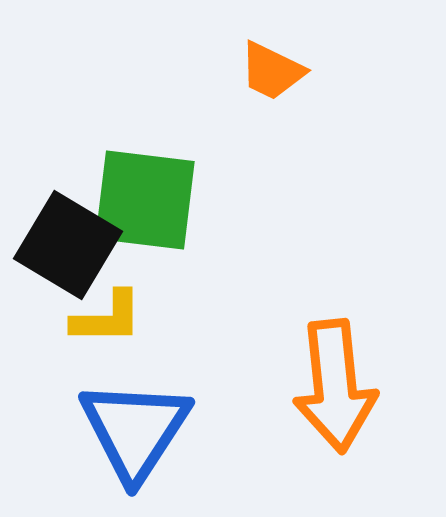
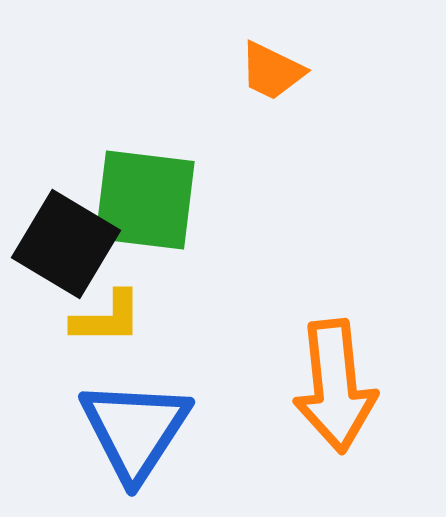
black square: moved 2 px left, 1 px up
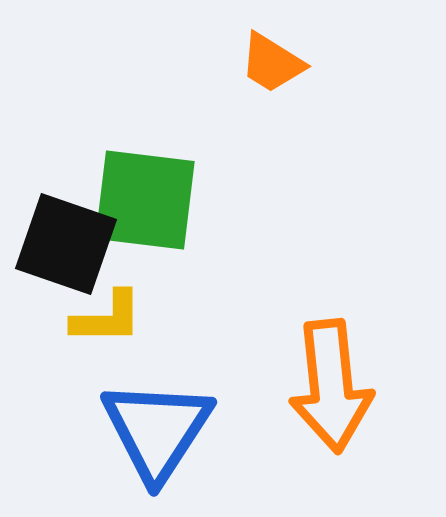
orange trapezoid: moved 8 px up; rotated 6 degrees clockwise
black square: rotated 12 degrees counterclockwise
orange arrow: moved 4 px left
blue triangle: moved 22 px right
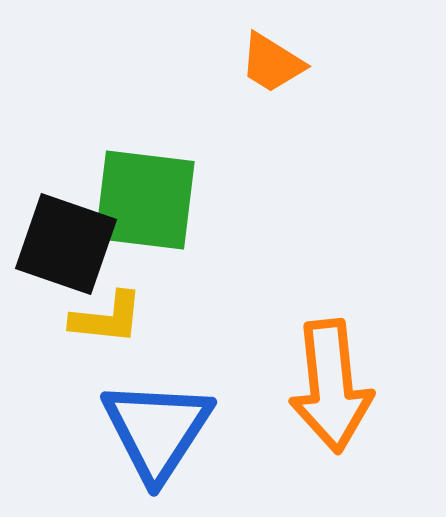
yellow L-shape: rotated 6 degrees clockwise
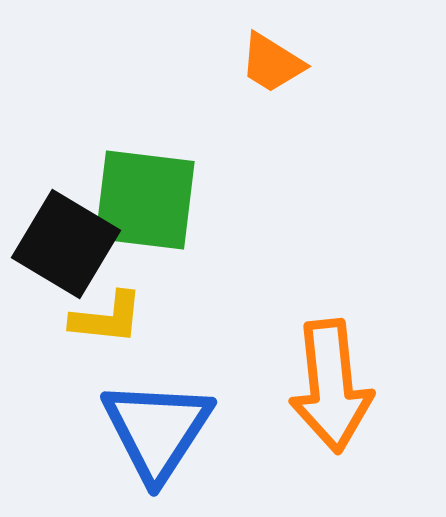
black square: rotated 12 degrees clockwise
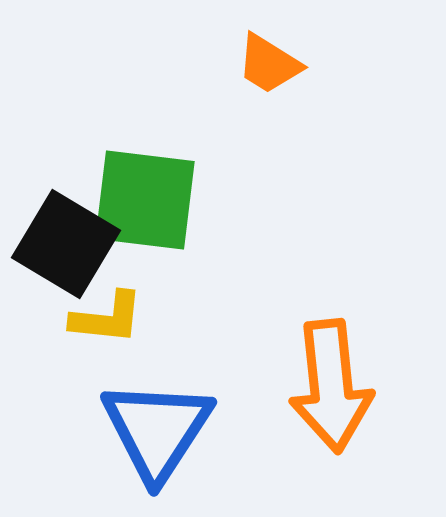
orange trapezoid: moved 3 px left, 1 px down
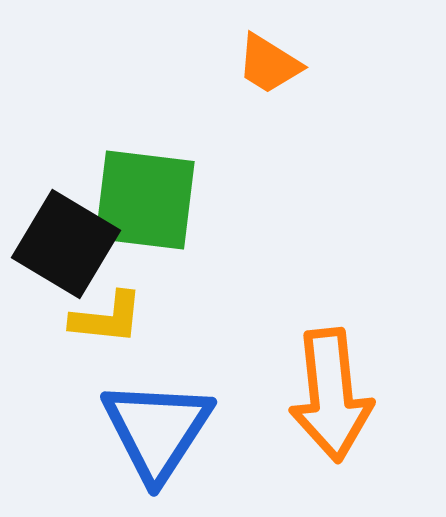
orange arrow: moved 9 px down
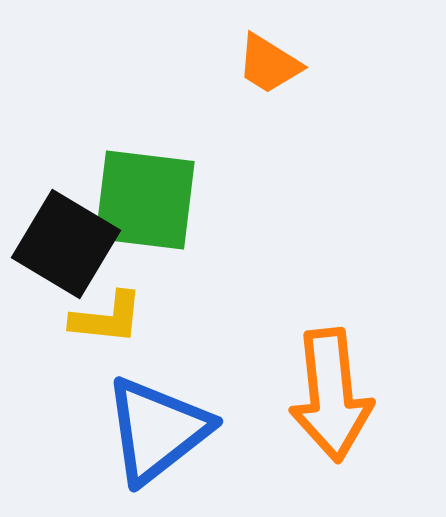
blue triangle: rotated 19 degrees clockwise
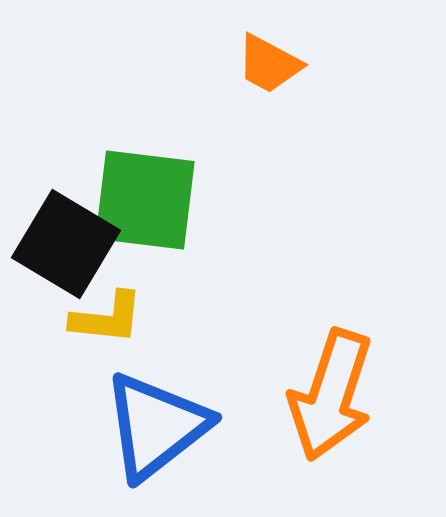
orange trapezoid: rotated 4 degrees counterclockwise
orange arrow: rotated 24 degrees clockwise
blue triangle: moved 1 px left, 4 px up
